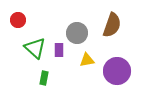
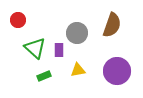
yellow triangle: moved 9 px left, 10 px down
green rectangle: moved 2 px up; rotated 56 degrees clockwise
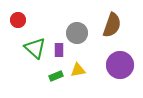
purple circle: moved 3 px right, 6 px up
green rectangle: moved 12 px right
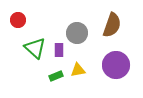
purple circle: moved 4 px left
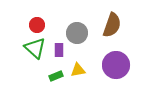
red circle: moved 19 px right, 5 px down
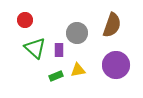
red circle: moved 12 px left, 5 px up
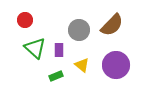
brown semicircle: rotated 25 degrees clockwise
gray circle: moved 2 px right, 3 px up
yellow triangle: moved 4 px right, 5 px up; rotated 49 degrees clockwise
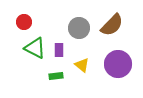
red circle: moved 1 px left, 2 px down
gray circle: moved 2 px up
green triangle: rotated 15 degrees counterclockwise
purple circle: moved 2 px right, 1 px up
green rectangle: rotated 16 degrees clockwise
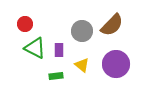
red circle: moved 1 px right, 2 px down
gray circle: moved 3 px right, 3 px down
purple circle: moved 2 px left
